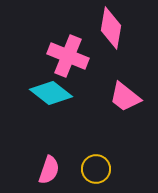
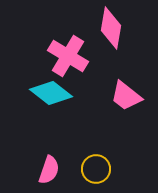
pink cross: rotated 9 degrees clockwise
pink trapezoid: moved 1 px right, 1 px up
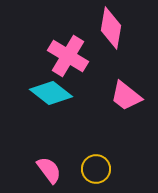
pink semicircle: rotated 56 degrees counterclockwise
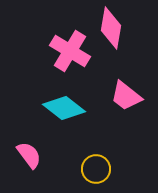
pink cross: moved 2 px right, 5 px up
cyan diamond: moved 13 px right, 15 px down
pink semicircle: moved 20 px left, 15 px up
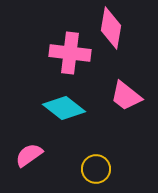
pink cross: moved 2 px down; rotated 24 degrees counterclockwise
pink semicircle: rotated 88 degrees counterclockwise
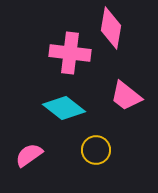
yellow circle: moved 19 px up
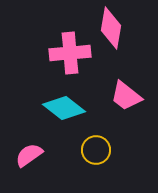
pink cross: rotated 12 degrees counterclockwise
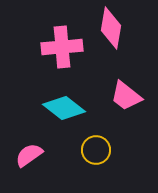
pink cross: moved 8 px left, 6 px up
